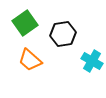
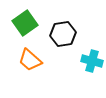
cyan cross: rotated 15 degrees counterclockwise
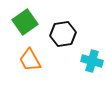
green square: moved 1 px up
orange trapezoid: rotated 20 degrees clockwise
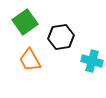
black hexagon: moved 2 px left, 3 px down
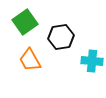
cyan cross: rotated 10 degrees counterclockwise
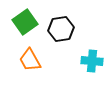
black hexagon: moved 8 px up
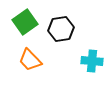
orange trapezoid: rotated 15 degrees counterclockwise
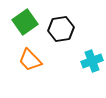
cyan cross: rotated 25 degrees counterclockwise
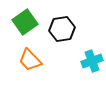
black hexagon: moved 1 px right
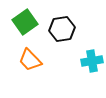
cyan cross: rotated 10 degrees clockwise
